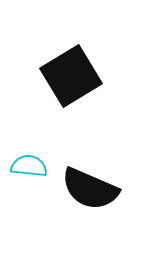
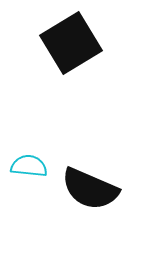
black square: moved 33 px up
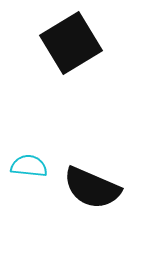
black semicircle: moved 2 px right, 1 px up
